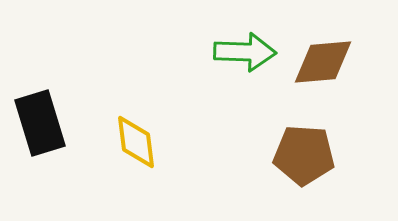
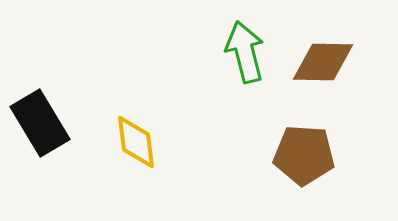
green arrow: rotated 106 degrees counterclockwise
brown diamond: rotated 6 degrees clockwise
black rectangle: rotated 14 degrees counterclockwise
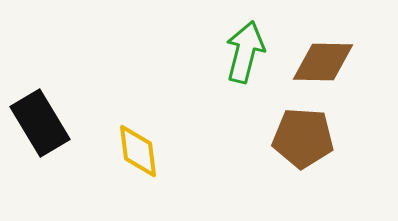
green arrow: rotated 28 degrees clockwise
yellow diamond: moved 2 px right, 9 px down
brown pentagon: moved 1 px left, 17 px up
